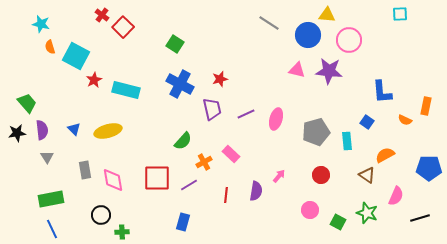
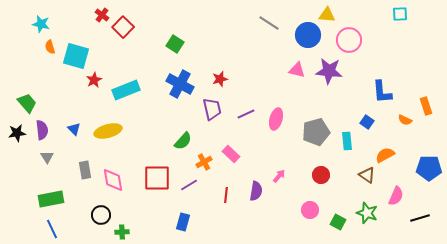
cyan square at (76, 56): rotated 12 degrees counterclockwise
cyan rectangle at (126, 90): rotated 36 degrees counterclockwise
orange rectangle at (426, 106): rotated 30 degrees counterclockwise
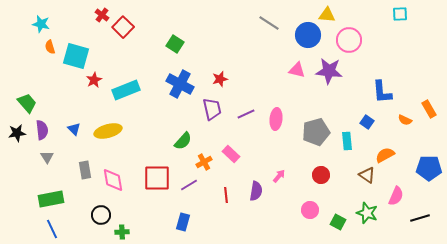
orange rectangle at (426, 106): moved 3 px right, 3 px down; rotated 12 degrees counterclockwise
pink ellipse at (276, 119): rotated 10 degrees counterclockwise
red line at (226, 195): rotated 14 degrees counterclockwise
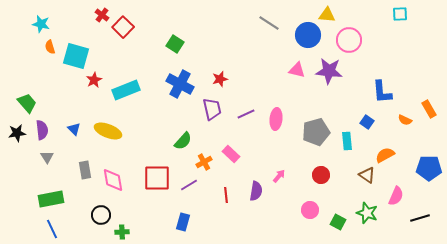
yellow ellipse at (108, 131): rotated 36 degrees clockwise
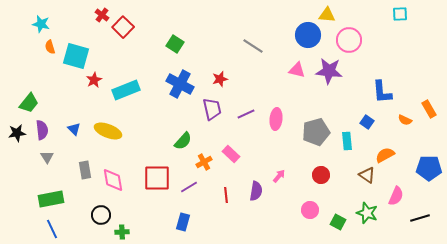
gray line at (269, 23): moved 16 px left, 23 px down
green trapezoid at (27, 103): moved 2 px right; rotated 80 degrees clockwise
purple line at (189, 185): moved 2 px down
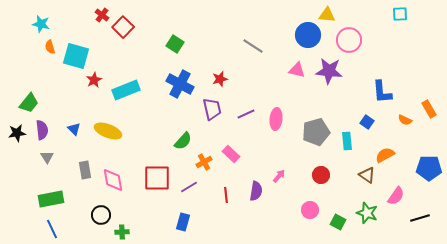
pink semicircle at (396, 196): rotated 12 degrees clockwise
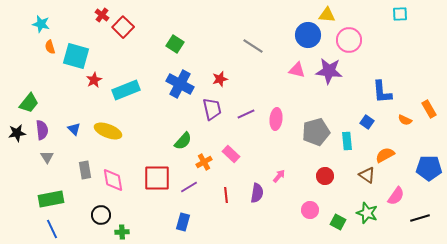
red circle at (321, 175): moved 4 px right, 1 px down
purple semicircle at (256, 191): moved 1 px right, 2 px down
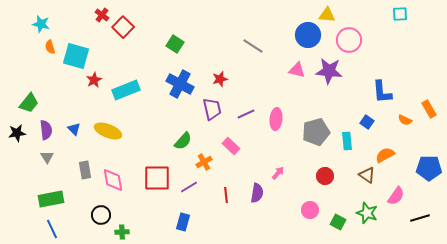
purple semicircle at (42, 130): moved 4 px right
pink rectangle at (231, 154): moved 8 px up
pink arrow at (279, 176): moved 1 px left, 3 px up
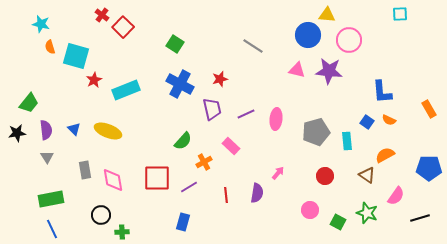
orange semicircle at (405, 120): moved 16 px left
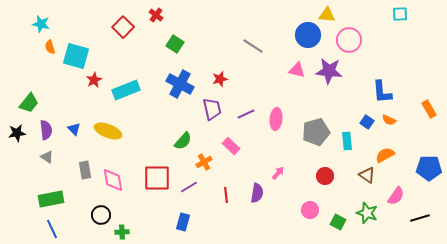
red cross at (102, 15): moved 54 px right
gray triangle at (47, 157): rotated 24 degrees counterclockwise
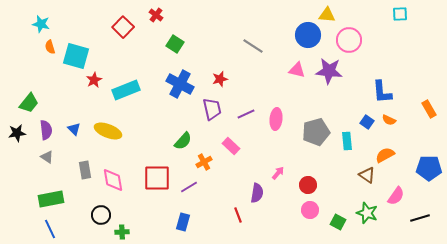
red circle at (325, 176): moved 17 px left, 9 px down
red line at (226, 195): moved 12 px right, 20 px down; rotated 14 degrees counterclockwise
blue line at (52, 229): moved 2 px left
